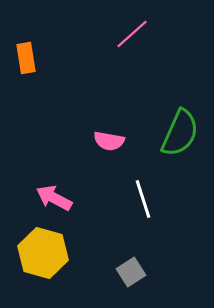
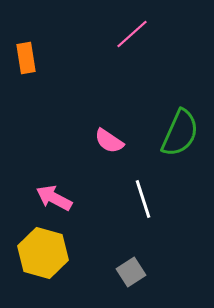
pink semicircle: rotated 24 degrees clockwise
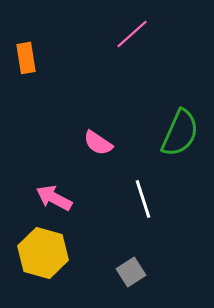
pink semicircle: moved 11 px left, 2 px down
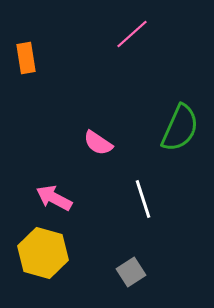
green semicircle: moved 5 px up
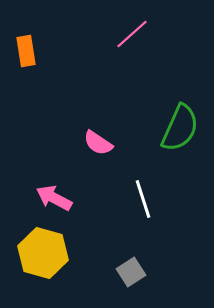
orange rectangle: moved 7 px up
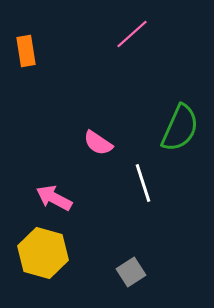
white line: moved 16 px up
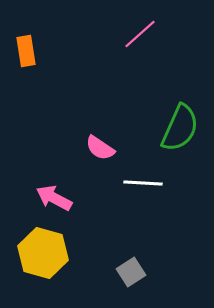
pink line: moved 8 px right
pink semicircle: moved 2 px right, 5 px down
white line: rotated 69 degrees counterclockwise
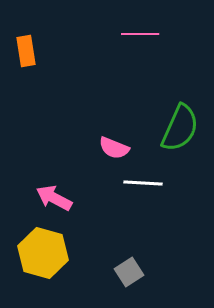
pink line: rotated 42 degrees clockwise
pink semicircle: moved 14 px right; rotated 12 degrees counterclockwise
gray square: moved 2 px left
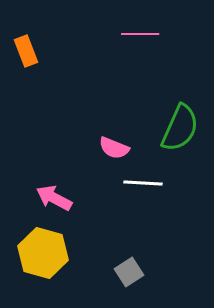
orange rectangle: rotated 12 degrees counterclockwise
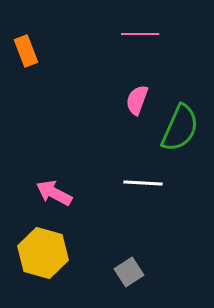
pink semicircle: moved 23 px right, 48 px up; rotated 88 degrees clockwise
pink arrow: moved 5 px up
